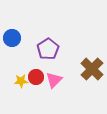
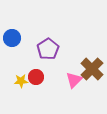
pink triangle: moved 20 px right
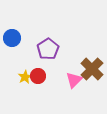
red circle: moved 2 px right, 1 px up
yellow star: moved 4 px right, 4 px up; rotated 24 degrees counterclockwise
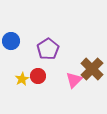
blue circle: moved 1 px left, 3 px down
yellow star: moved 3 px left, 2 px down
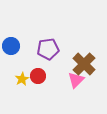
blue circle: moved 5 px down
purple pentagon: rotated 25 degrees clockwise
brown cross: moved 8 px left, 5 px up
pink triangle: moved 2 px right
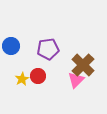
brown cross: moved 1 px left, 1 px down
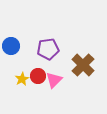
pink triangle: moved 22 px left
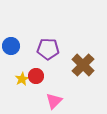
purple pentagon: rotated 10 degrees clockwise
red circle: moved 2 px left
pink triangle: moved 21 px down
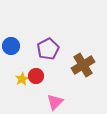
purple pentagon: rotated 30 degrees counterclockwise
brown cross: rotated 15 degrees clockwise
pink triangle: moved 1 px right, 1 px down
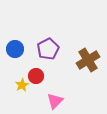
blue circle: moved 4 px right, 3 px down
brown cross: moved 5 px right, 5 px up
yellow star: moved 6 px down
pink triangle: moved 1 px up
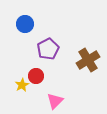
blue circle: moved 10 px right, 25 px up
